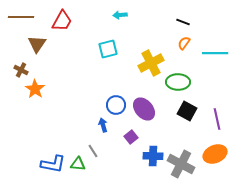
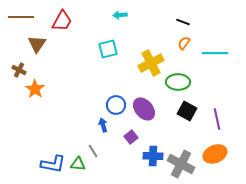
brown cross: moved 2 px left
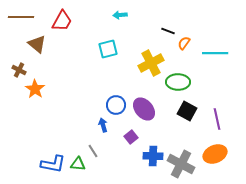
black line: moved 15 px left, 9 px down
brown triangle: rotated 24 degrees counterclockwise
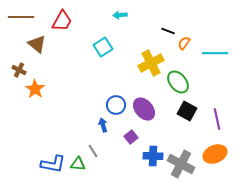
cyan square: moved 5 px left, 2 px up; rotated 18 degrees counterclockwise
green ellipse: rotated 50 degrees clockwise
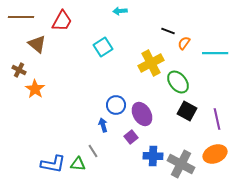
cyan arrow: moved 4 px up
purple ellipse: moved 2 px left, 5 px down; rotated 10 degrees clockwise
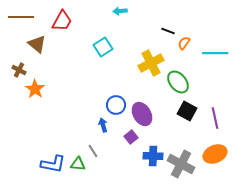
purple line: moved 2 px left, 1 px up
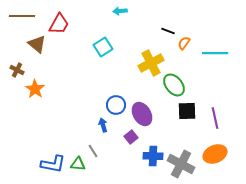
brown line: moved 1 px right, 1 px up
red trapezoid: moved 3 px left, 3 px down
brown cross: moved 2 px left
green ellipse: moved 4 px left, 3 px down
black square: rotated 30 degrees counterclockwise
